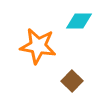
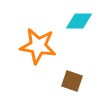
brown square: rotated 25 degrees counterclockwise
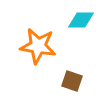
cyan diamond: moved 2 px right, 1 px up
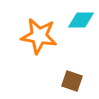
orange star: moved 1 px right, 10 px up
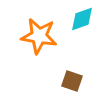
cyan diamond: moved 1 px right, 1 px up; rotated 20 degrees counterclockwise
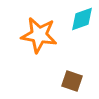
orange star: moved 1 px up
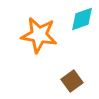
brown square: rotated 35 degrees clockwise
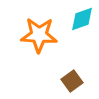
orange star: rotated 6 degrees counterclockwise
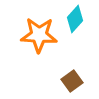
cyan diamond: moved 7 px left; rotated 28 degrees counterclockwise
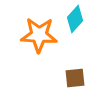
brown square: moved 3 px right, 3 px up; rotated 30 degrees clockwise
